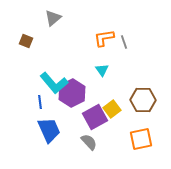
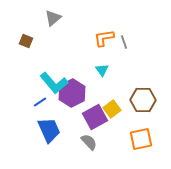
blue line: rotated 64 degrees clockwise
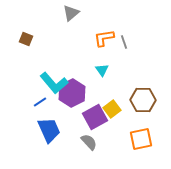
gray triangle: moved 18 px right, 5 px up
brown square: moved 2 px up
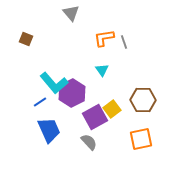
gray triangle: rotated 30 degrees counterclockwise
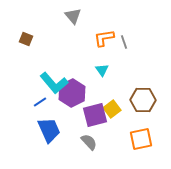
gray triangle: moved 2 px right, 3 px down
purple square: moved 2 px up; rotated 15 degrees clockwise
